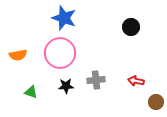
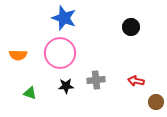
orange semicircle: rotated 12 degrees clockwise
green triangle: moved 1 px left, 1 px down
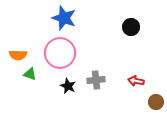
black star: moved 2 px right; rotated 28 degrees clockwise
green triangle: moved 19 px up
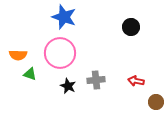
blue star: moved 1 px up
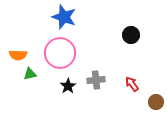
black circle: moved 8 px down
green triangle: rotated 32 degrees counterclockwise
red arrow: moved 4 px left, 3 px down; rotated 42 degrees clockwise
black star: rotated 14 degrees clockwise
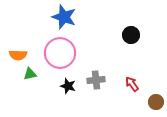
black star: rotated 21 degrees counterclockwise
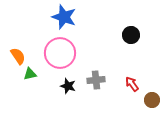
orange semicircle: moved 1 px down; rotated 126 degrees counterclockwise
brown circle: moved 4 px left, 2 px up
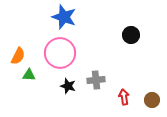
orange semicircle: rotated 60 degrees clockwise
green triangle: moved 1 px left, 1 px down; rotated 16 degrees clockwise
red arrow: moved 8 px left, 13 px down; rotated 28 degrees clockwise
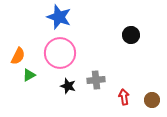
blue star: moved 5 px left
green triangle: rotated 32 degrees counterclockwise
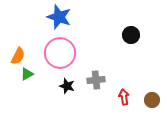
green triangle: moved 2 px left, 1 px up
black star: moved 1 px left
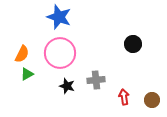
black circle: moved 2 px right, 9 px down
orange semicircle: moved 4 px right, 2 px up
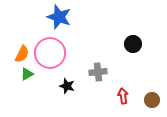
pink circle: moved 10 px left
gray cross: moved 2 px right, 8 px up
red arrow: moved 1 px left, 1 px up
